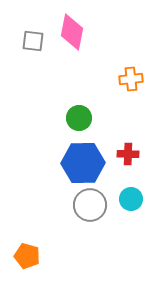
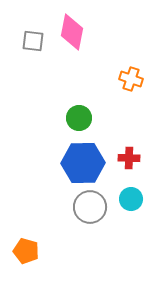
orange cross: rotated 25 degrees clockwise
red cross: moved 1 px right, 4 px down
gray circle: moved 2 px down
orange pentagon: moved 1 px left, 5 px up
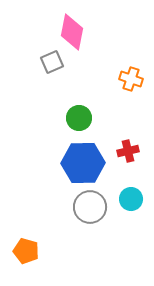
gray square: moved 19 px right, 21 px down; rotated 30 degrees counterclockwise
red cross: moved 1 px left, 7 px up; rotated 15 degrees counterclockwise
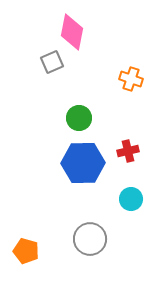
gray circle: moved 32 px down
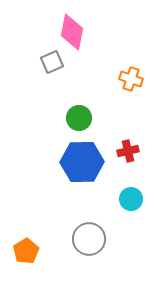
blue hexagon: moved 1 px left, 1 px up
gray circle: moved 1 px left
orange pentagon: rotated 25 degrees clockwise
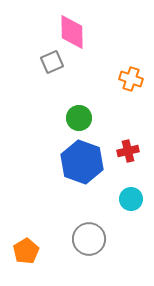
pink diamond: rotated 12 degrees counterclockwise
blue hexagon: rotated 21 degrees clockwise
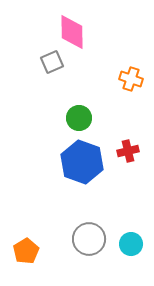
cyan circle: moved 45 px down
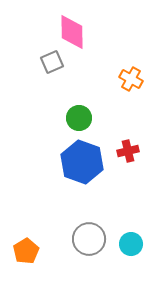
orange cross: rotated 10 degrees clockwise
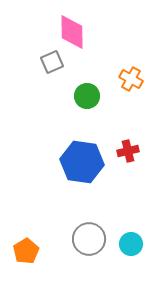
green circle: moved 8 px right, 22 px up
blue hexagon: rotated 12 degrees counterclockwise
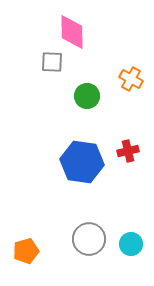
gray square: rotated 25 degrees clockwise
orange pentagon: rotated 15 degrees clockwise
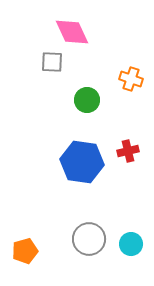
pink diamond: rotated 24 degrees counterclockwise
orange cross: rotated 10 degrees counterclockwise
green circle: moved 4 px down
orange pentagon: moved 1 px left
